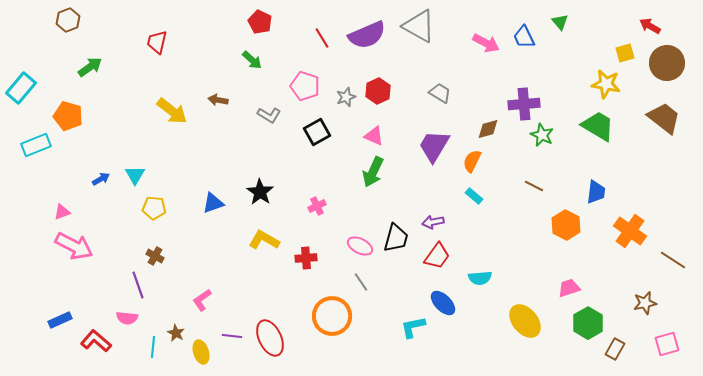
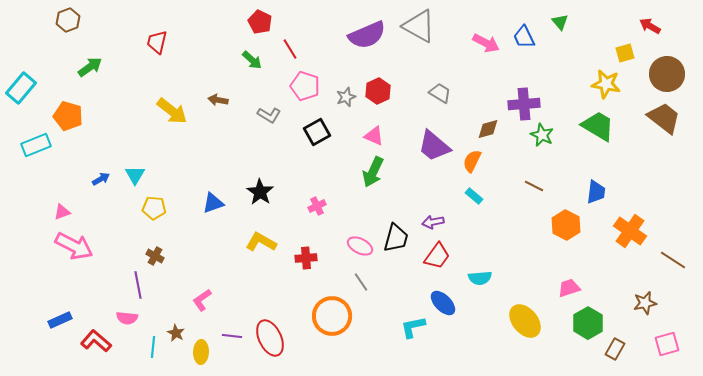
red line at (322, 38): moved 32 px left, 11 px down
brown circle at (667, 63): moved 11 px down
purple trapezoid at (434, 146): rotated 81 degrees counterclockwise
yellow L-shape at (264, 240): moved 3 px left, 2 px down
purple line at (138, 285): rotated 8 degrees clockwise
yellow ellipse at (201, 352): rotated 20 degrees clockwise
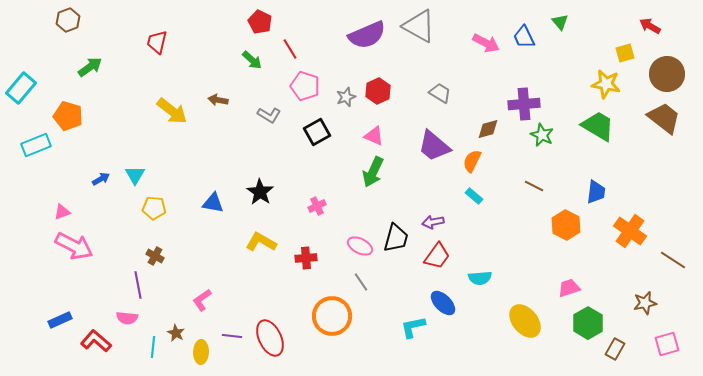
blue triangle at (213, 203): rotated 30 degrees clockwise
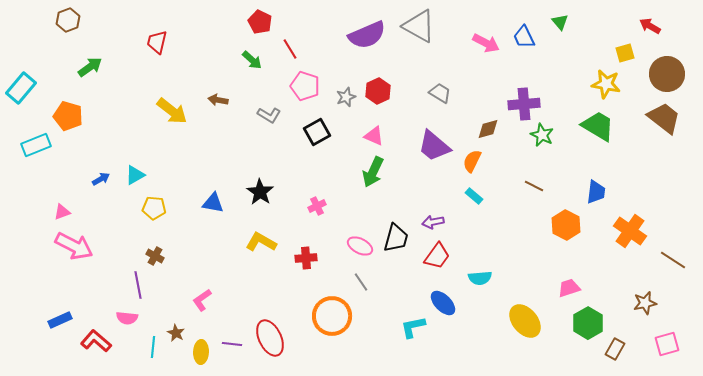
cyan triangle at (135, 175): rotated 30 degrees clockwise
purple line at (232, 336): moved 8 px down
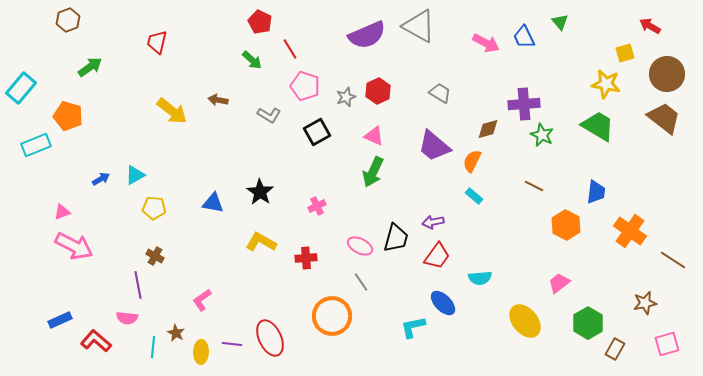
pink trapezoid at (569, 288): moved 10 px left, 5 px up; rotated 20 degrees counterclockwise
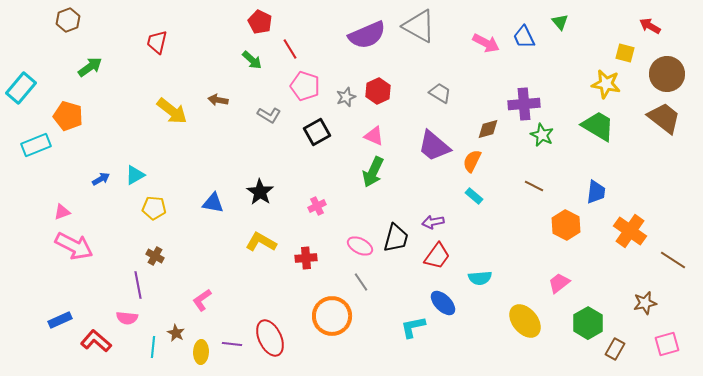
yellow square at (625, 53): rotated 30 degrees clockwise
